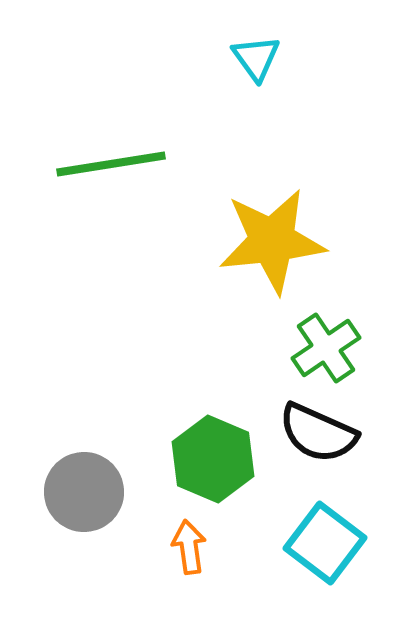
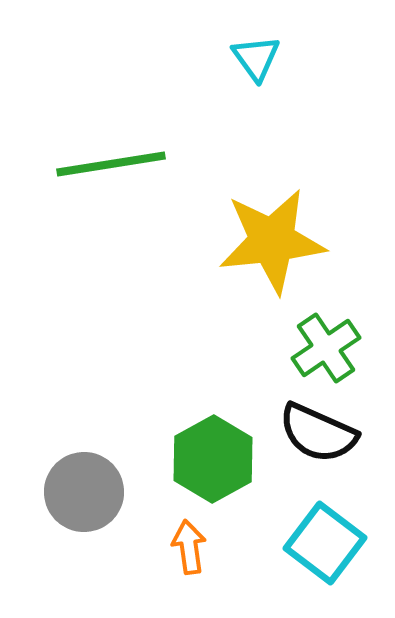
green hexagon: rotated 8 degrees clockwise
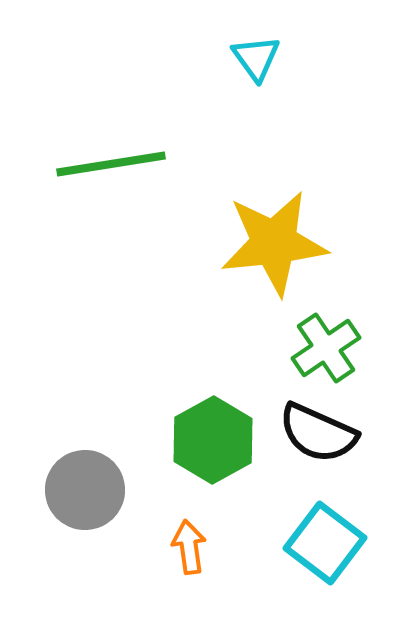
yellow star: moved 2 px right, 2 px down
green hexagon: moved 19 px up
gray circle: moved 1 px right, 2 px up
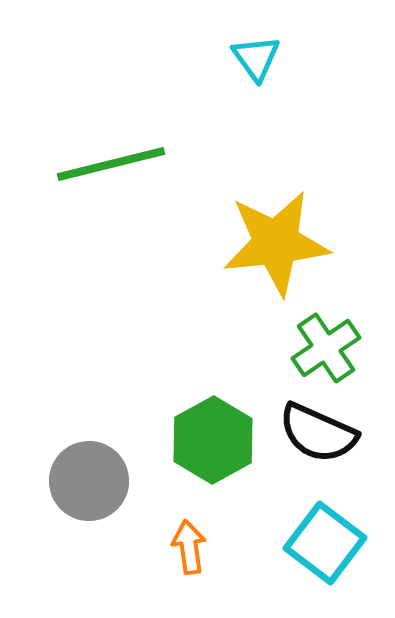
green line: rotated 5 degrees counterclockwise
yellow star: moved 2 px right
gray circle: moved 4 px right, 9 px up
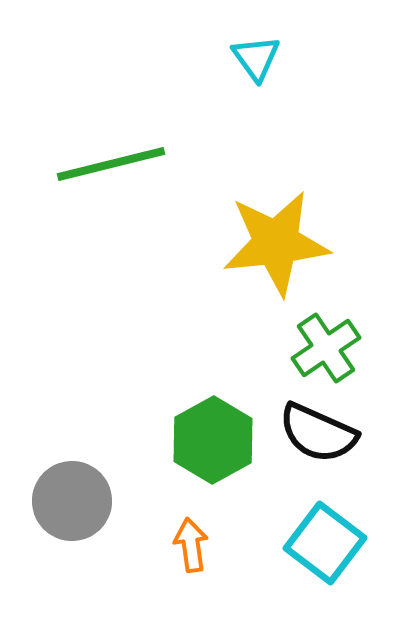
gray circle: moved 17 px left, 20 px down
orange arrow: moved 2 px right, 2 px up
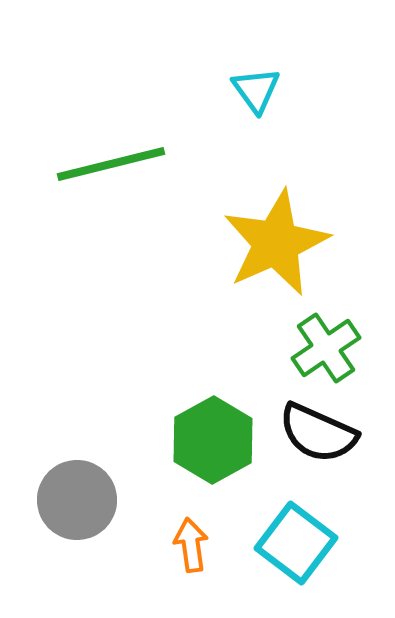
cyan triangle: moved 32 px down
yellow star: rotated 18 degrees counterclockwise
gray circle: moved 5 px right, 1 px up
cyan square: moved 29 px left
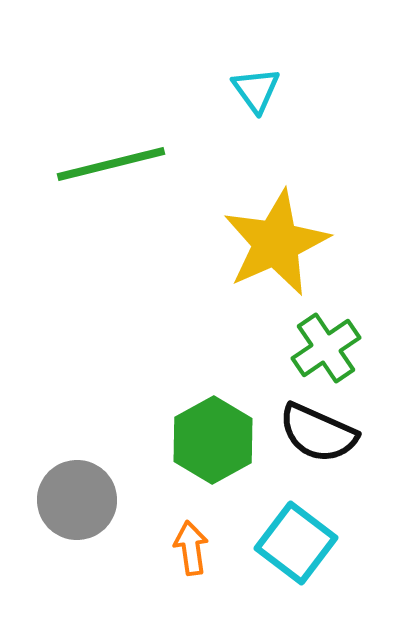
orange arrow: moved 3 px down
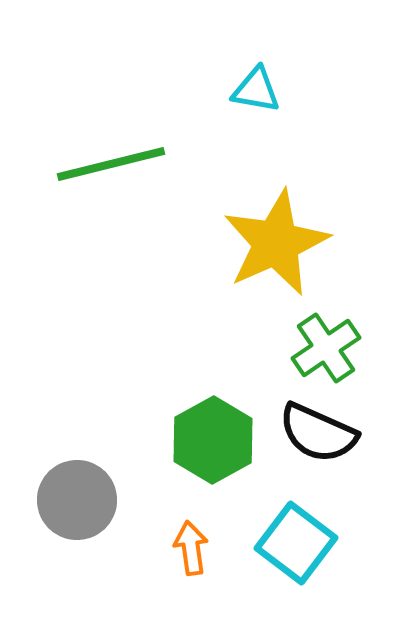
cyan triangle: rotated 44 degrees counterclockwise
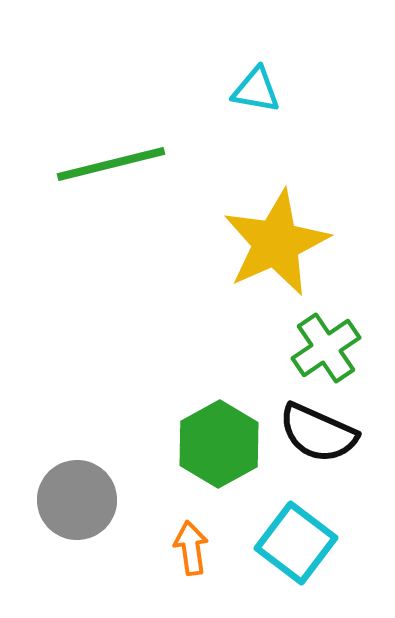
green hexagon: moved 6 px right, 4 px down
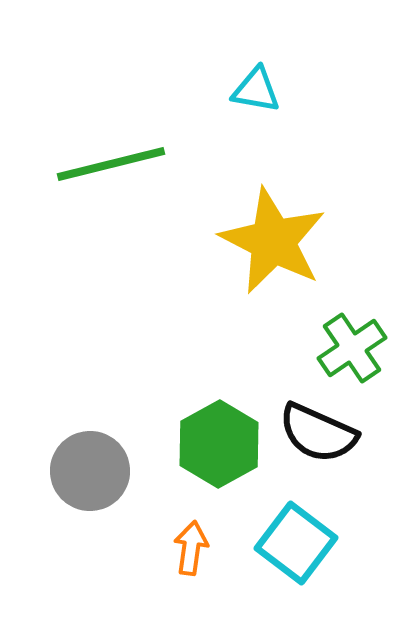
yellow star: moved 3 px left, 2 px up; rotated 21 degrees counterclockwise
green cross: moved 26 px right
gray circle: moved 13 px right, 29 px up
orange arrow: rotated 16 degrees clockwise
